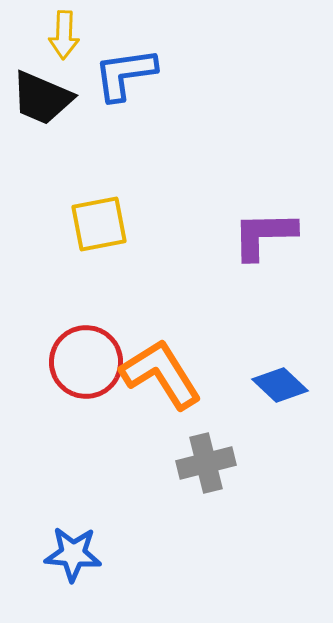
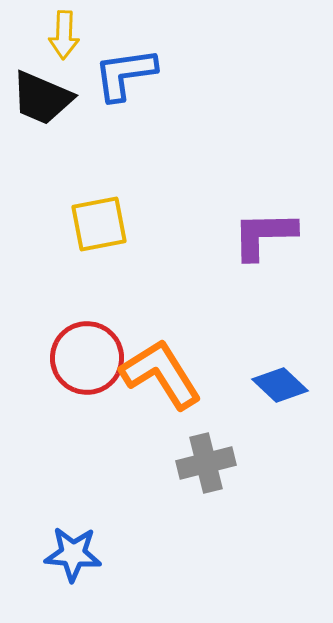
red circle: moved 1 px right, 4 px up
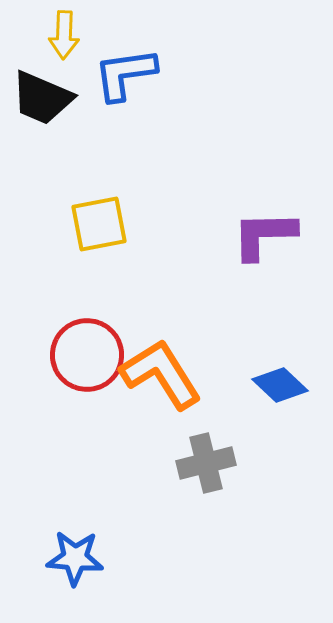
red circle: moved 3 px up
blue star: moved 2 px right, 4 px down
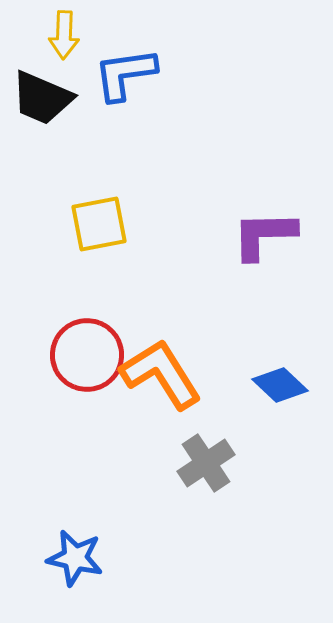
gray cross: rotated 20 degrees counterclockwise
blue star: rotated 8 degrees clockwise
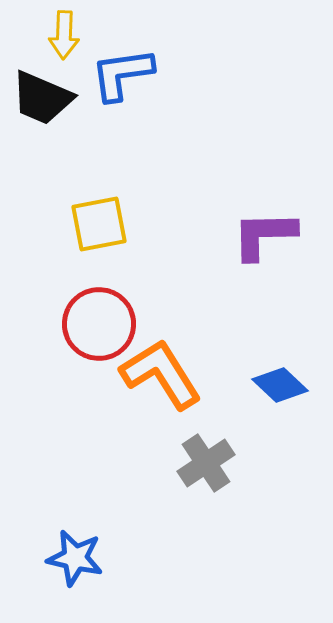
blue L-shape: moved 3 px left
red circle: moved 12 px right, 31 px up
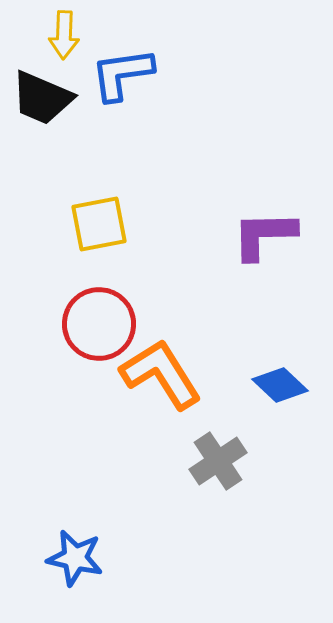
gray cross: moved 12 px right, 2 px up
